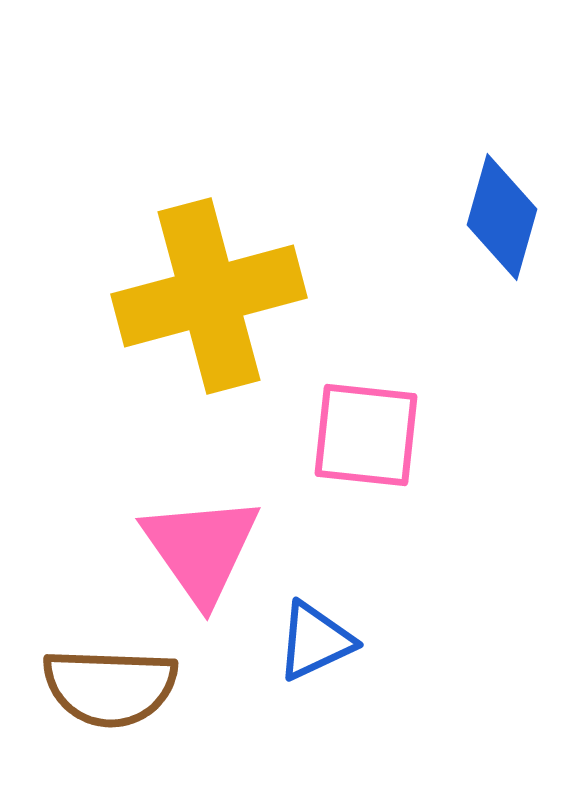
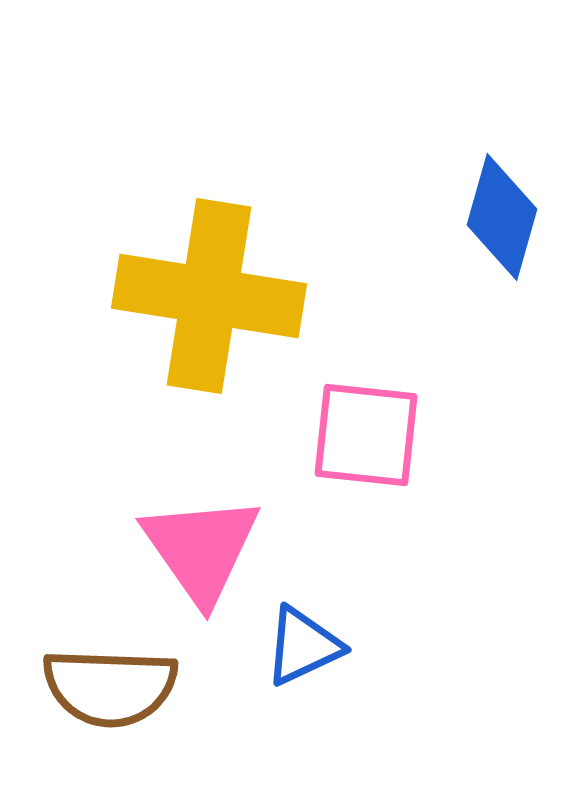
yellow cross: rotated 24 degrees clockwise
blue triangle: moved 12 px left, 5 px down
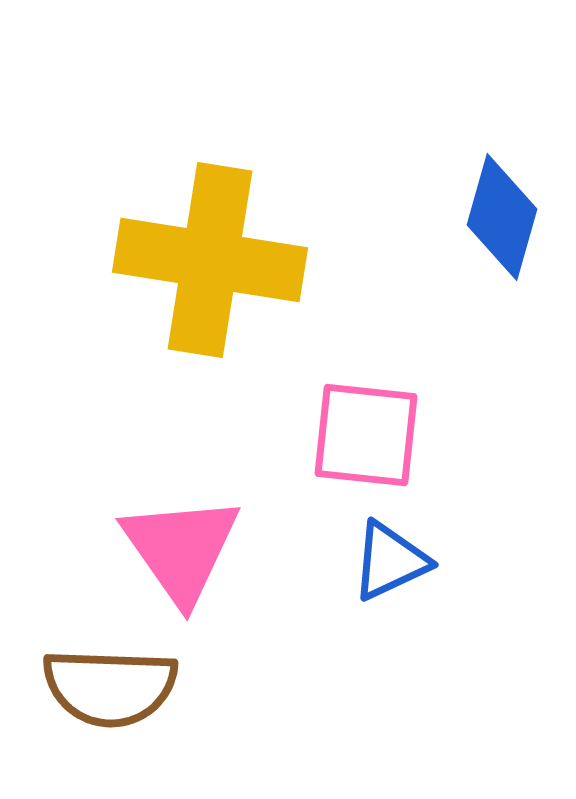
yellow cross: moved 1 px right, 36 px up
pink triangle: moved 20 px left
blue triangle: moved 87 px right, 85 px up
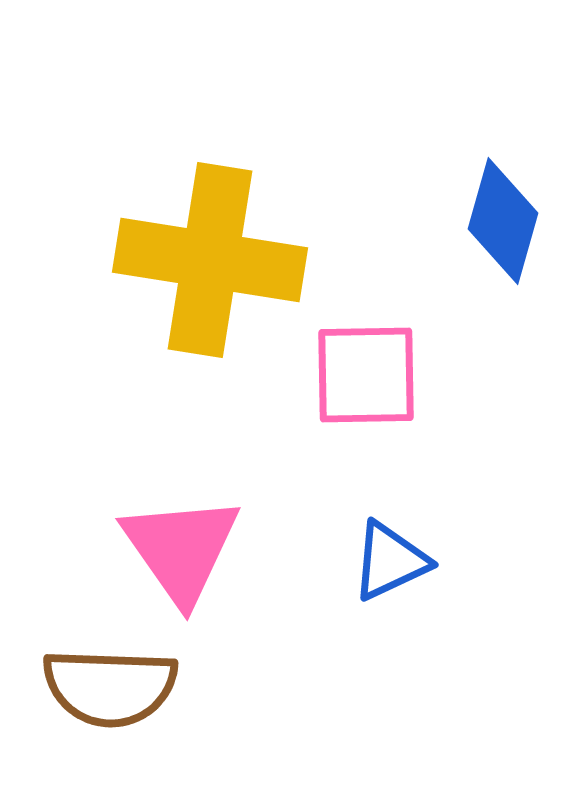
blue diamond: moved 1 px right, 4 px down
pink square: moved 60 px up; rotated 7 degrees counterclockwise
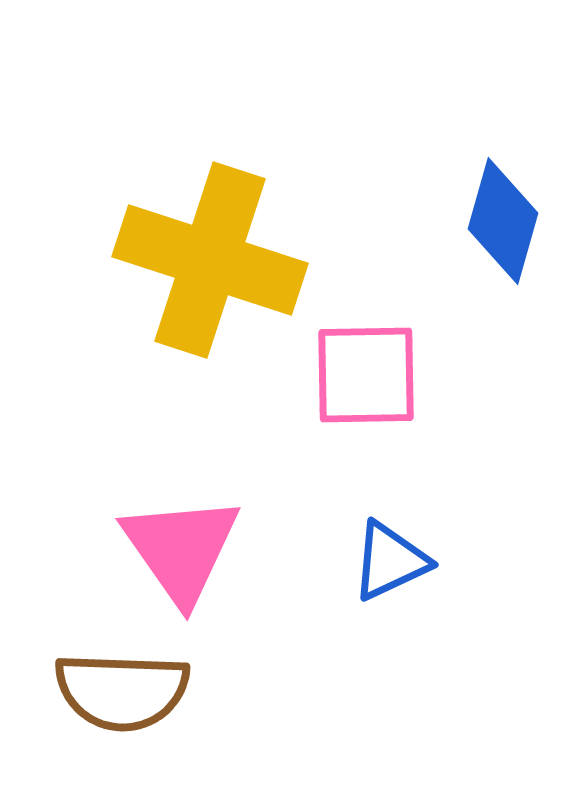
yellow cross: rotated 9 degrees clockwise
brown semicircle: moved 12 px right, 4 px down
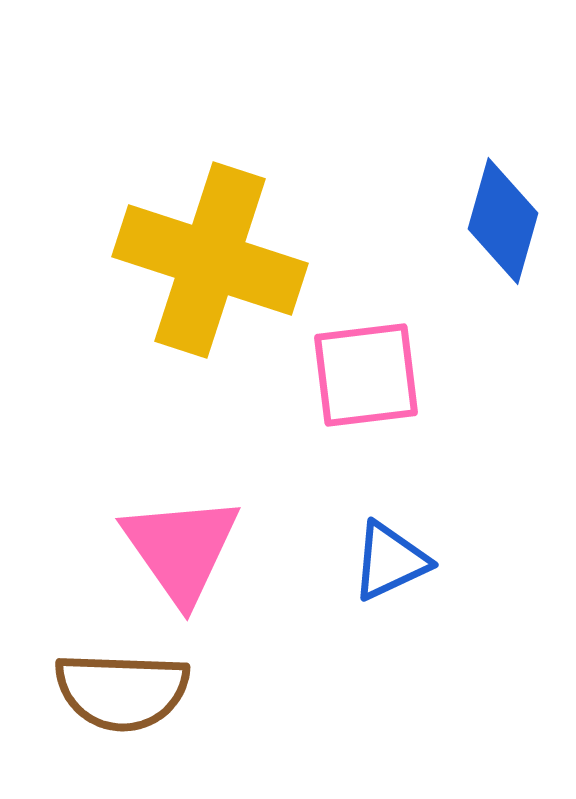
pink square: rotated 6 degrees counterclockwise
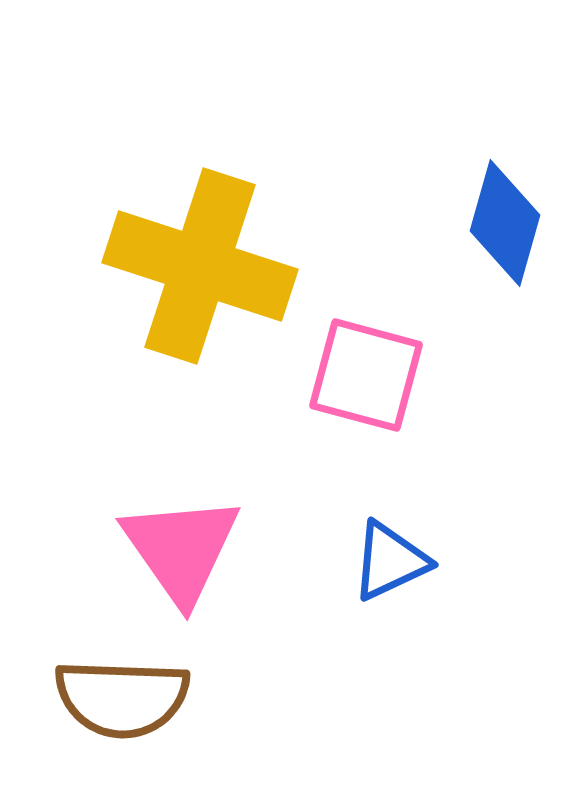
blue diamond: moved 2 px right, 2 px down
yellow cross: moved 10 px left, 6 px down
pink square: rotated 22 degrees clockwise
brown semicircle: moved 7 px down
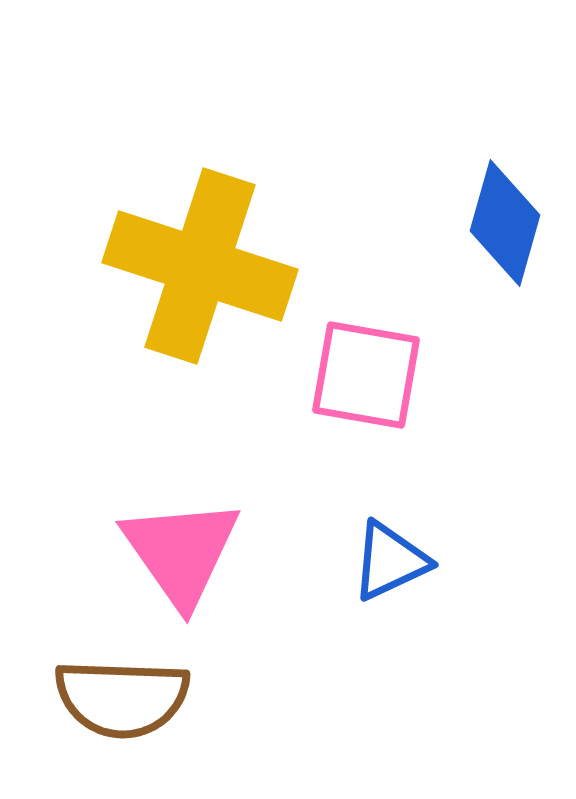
pink square: rotated 5 degrees counterclockwise
pink triangle: moved 3 px down
